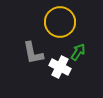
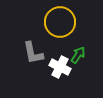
green arrow: moved 3 px down
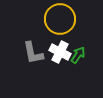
yellow circle: moved 3 px up
white cross: moved 15 px up
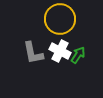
white cross: moved 1 px up
